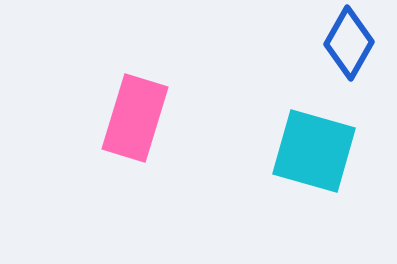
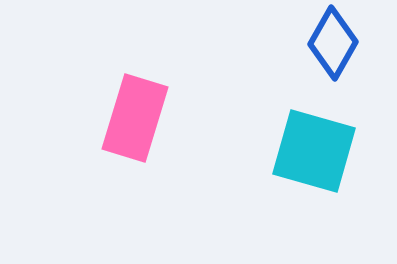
blue diamond: moved 16 px left
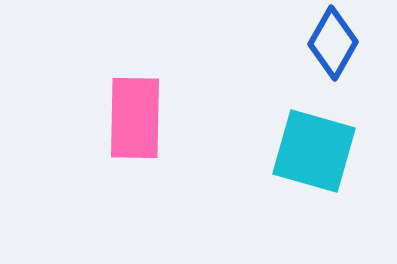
pink rectangle: rotated 16 degrees counterclockwise
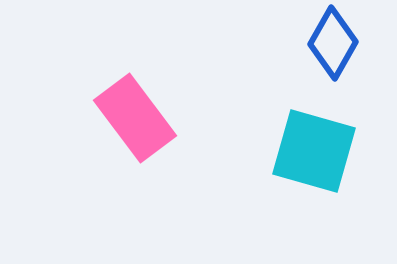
pink rectangle: rotated 38 degrees counterclockwise
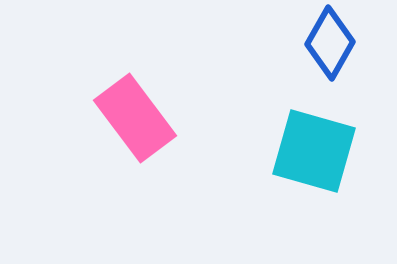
blue diamond: moved 3 px left
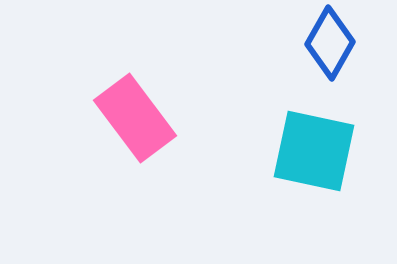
cyan square: rotated 4 degrees counterclockwise
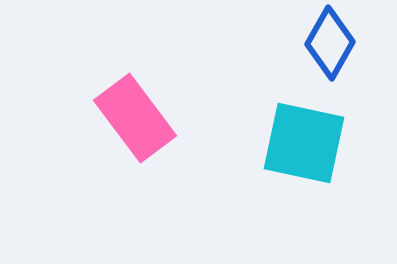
cyan square: moved 10 px left, 8 px up
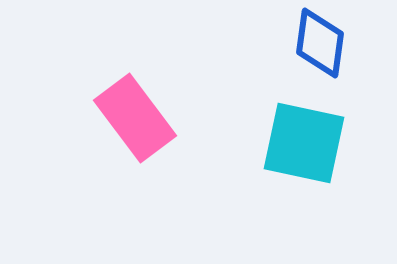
blue diamond: moved 10 px left; rotated 22 degrees counterclockwise
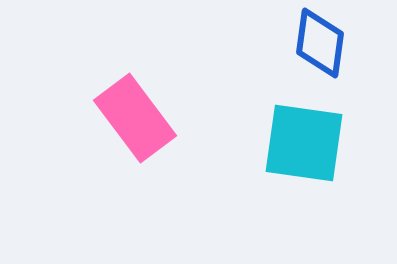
cyan square: rotated 4 degrees counterclockwise
